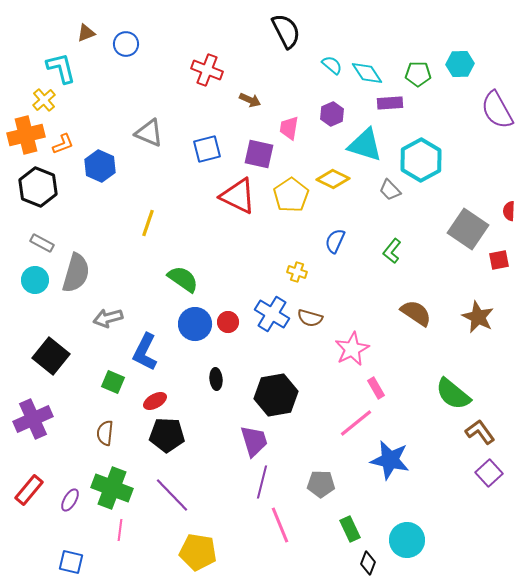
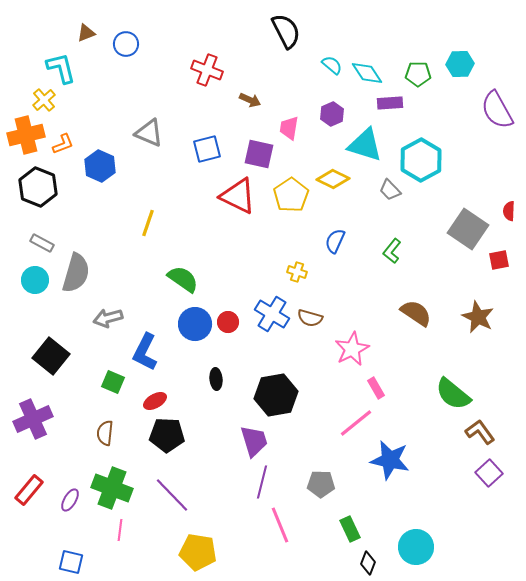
cyan circle at (407, 540): moved 9 px right, 7 px down
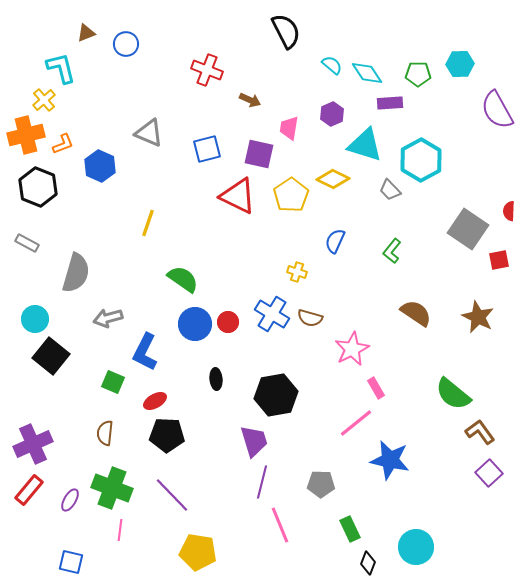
gray rectangle at (42, 243): moved 15 px left
cyan circle at (35, 280): moved 39 px down
purple cross at (33, 419): moved 25 px down
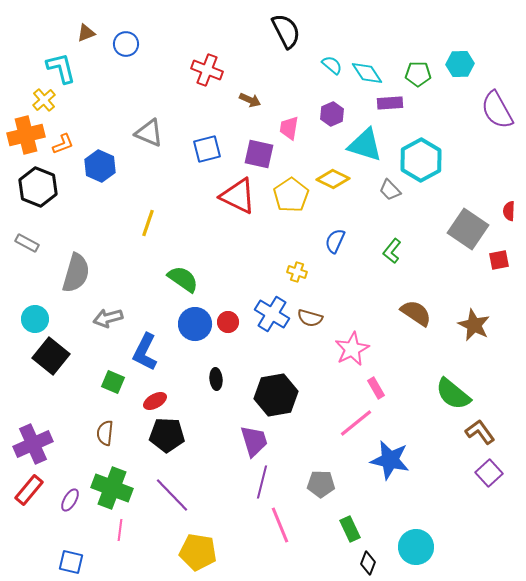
brown star at (478, 317): moved 4 px left, 8 px down
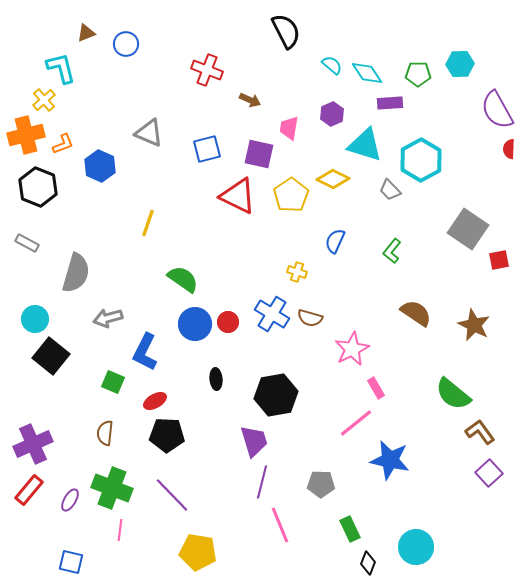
red semicircle at (509, 211): moved 62 px up
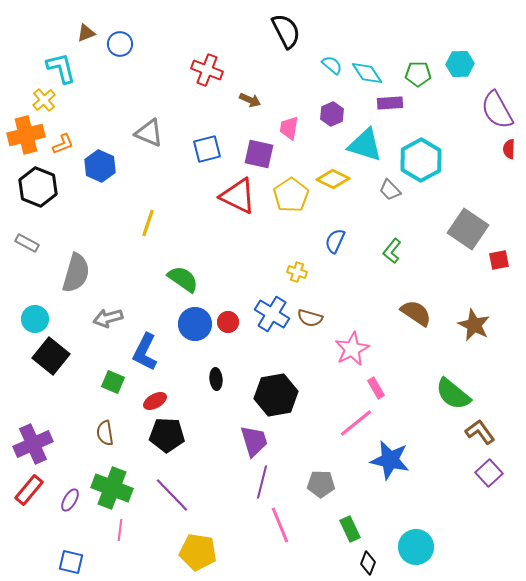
blue circle at (126, 44): moved 6 px left
brown semicircle at (105, 433): rotated 15 degrees counterclockwise
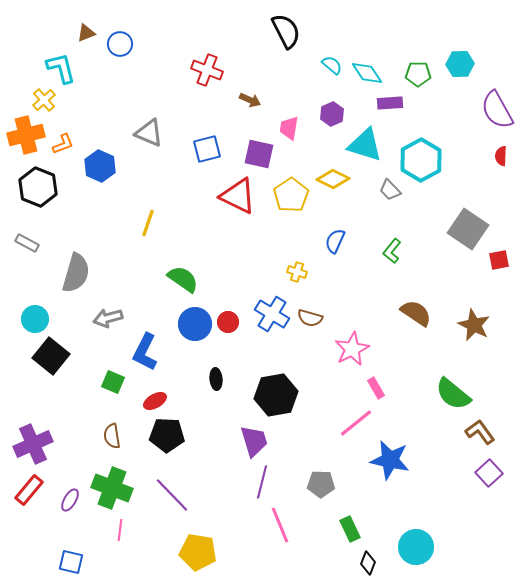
red semicircle at (509, 149): moved 8 px left, 7 px down
brown semicircle at (105, 433): moved 7 px right, 3 px down
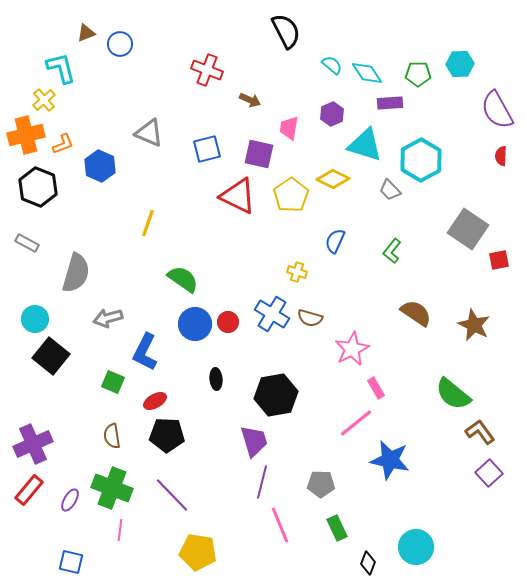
green rectangle at (350, 529): moved 13 px left, 1 px up
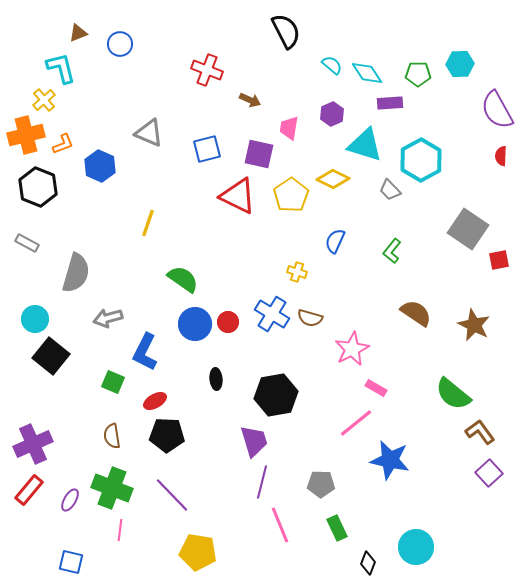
brown triangle at (86, 33): moved 8 px left
pink rectangle at (376, 388): rotated 30 degrees counterclockwise
